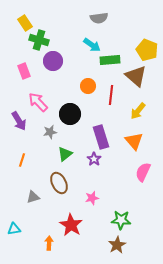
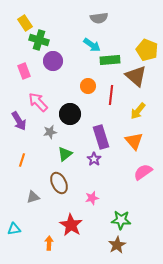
pink semicircle: rotated 30 degrees clockwise
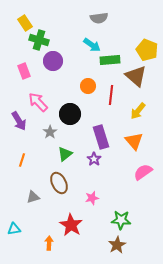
gray star: rotated 24 degrees counterclockwise
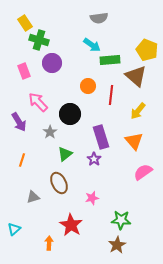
purple circle: moved 1 px left, 2 px down
purple arrow: moved 1 px down
cyan triangle: rotated 32 degrees counterclockwise
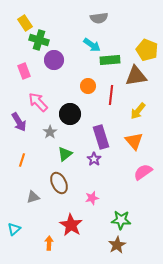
purple circle: moved 2 px right, 3 px up
brown triangle: rotated 50 degrees counterclockwise
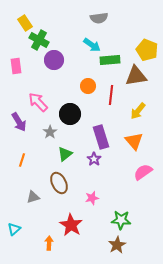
green cross: rotated 12 degrees clockwise
pink rectangle: moved 8 px left, 5 px up; rotated 14 degrees clockwise
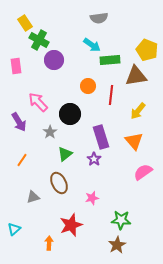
orange line: rotated 16 degrees clockwise
red star: rotated 20 degrees clockwise
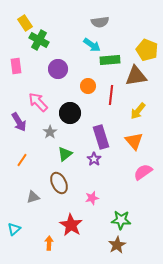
gray semicircle: moved 1 px right, 4 px down
purple circle: moved 4 px right, 9 px down
black circle: moved 1 px up
red star: rotated 20 degrees counterclockwise
